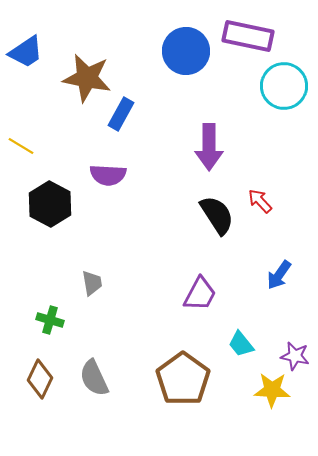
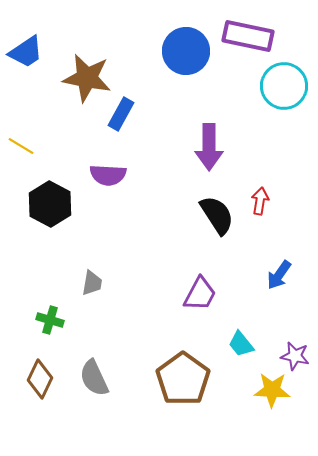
red arrow: rotated 52 degrees clockwise
gray trapezoid: rotated 20 degrees clockwise
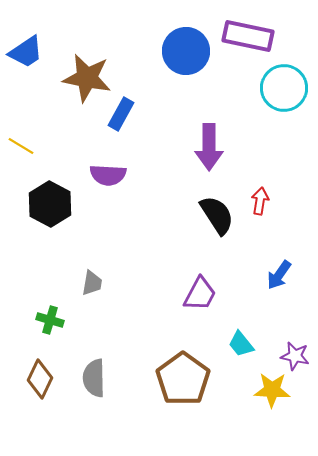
cyan circle: moved 2 px down
gray semicircle: rotated 24 degrees clockwise
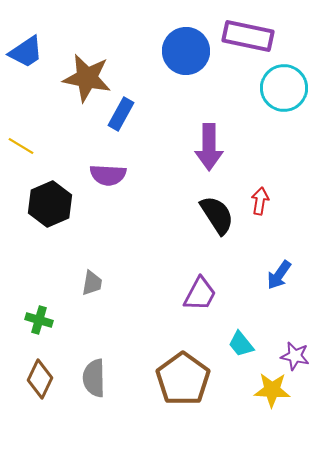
black hexagon: rotated 9 degrees clockwise
green cross: moved 11 px left
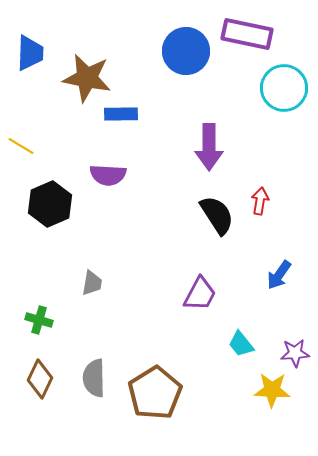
purple rectangle: moved 1 px left, 2 px up
blue trapezoid: moved 4 px right, 1 px down; rotated 54 degrees counterclockwise
blue rectangle: rotated 60 degrees clockwise
purple star: moved 3 px up; rotated 16 degrees counterclockwise
brown pentagon: moved 28 px left, 14 px down; rotated 4 degrees clockwise
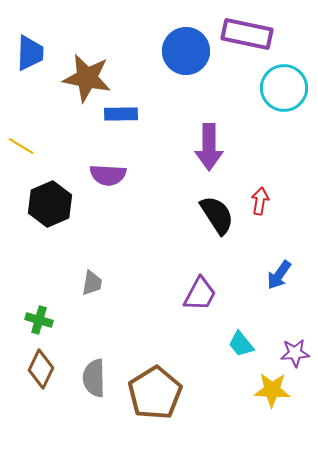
brown diamond: moved 1 px right, 10 px up
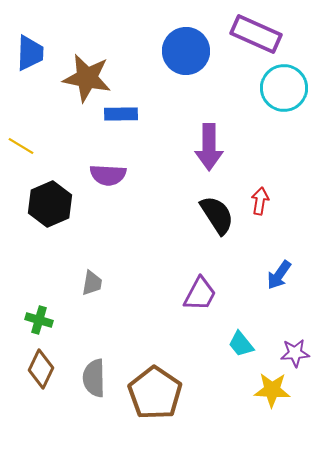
purple rectangle: moved 9 px right; rotated 12 degrees clockwise
brown pentagon: rotated 6 degrees counterclockwise
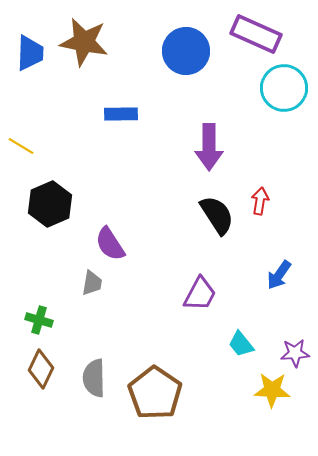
brown star: moved 3 px left, 36 px up
purple semicircle: moved 2 px right, 69 px down; rotated 54 degrees clockwise
